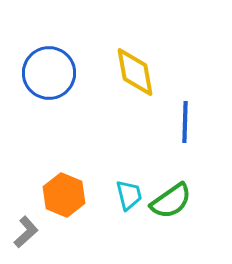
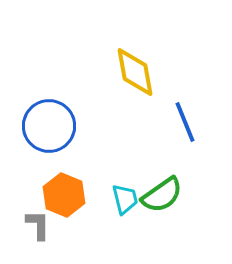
blue circle: moved 53 px down
blue line: rotated 24 degrees counterclockwise
cyan trapezoid: moved 4 px left, 4 px down
green semicircle: moved 9 px left, 6 px up
gray L-shape: moved 12 px right, 7 px up; rotated 48 degrees counterclockwise
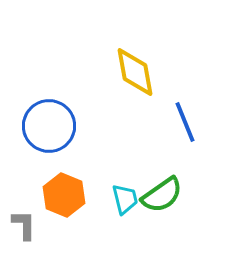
gray L-shape: moved 14 px left
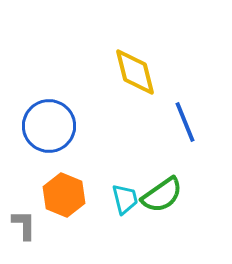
yellow diamond: rotated 4 degrees counterclockwise
